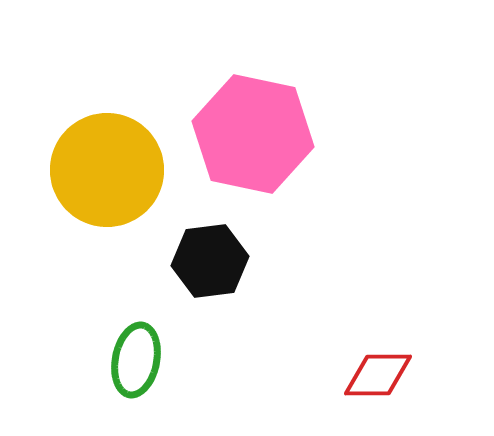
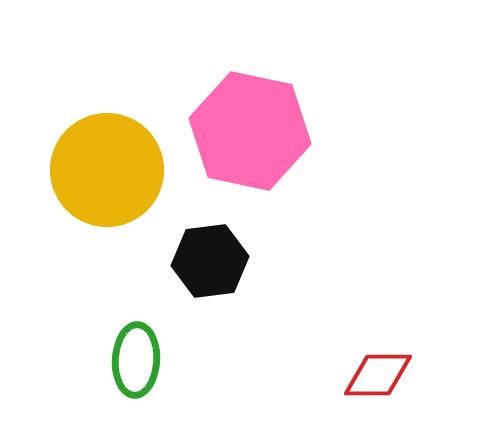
pink hexagon: moved 3 px left, 3 px up
green ellipse: rotated 8 degrees counterclockwise
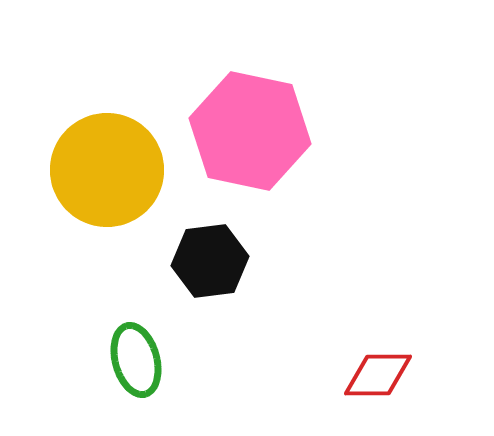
green ellipse: rotated 18 degrees counterclockwise
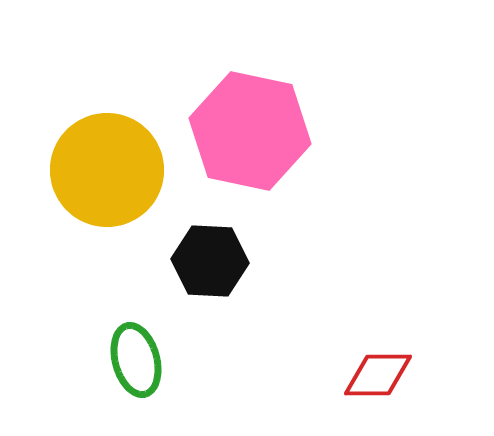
black hexagon: rotated 10 degrees clockwise
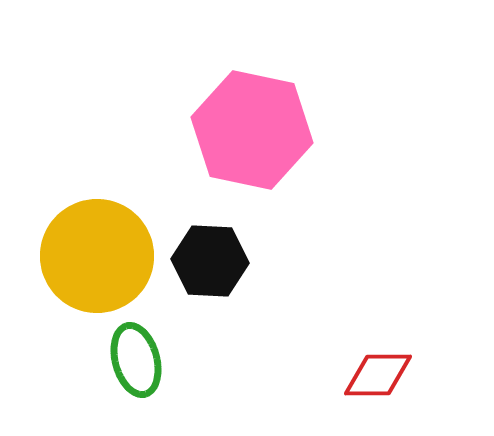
pink hexagon: moved 2 px right, 1 px up
yellow circle: moved 10 px left, 86 px down
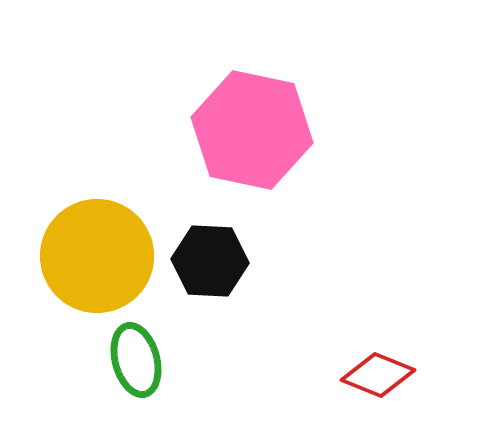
red diamond: rotated 22 degrees clockwise
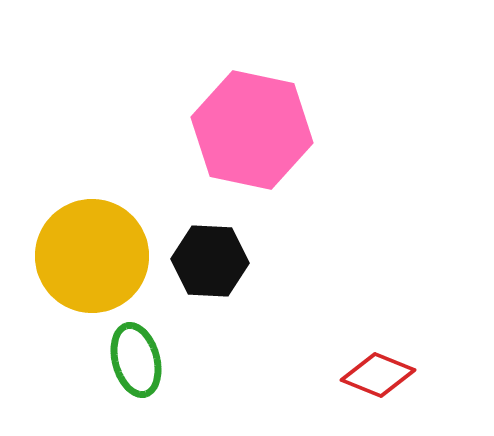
yellow circle: moved 5 px left
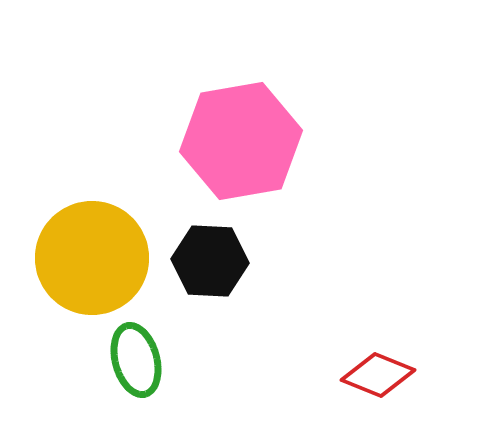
pink hexagon: moved 11 px left, 11 px down; rotated 22 degrees counterclockwise
yellow circle: moved 2 px down
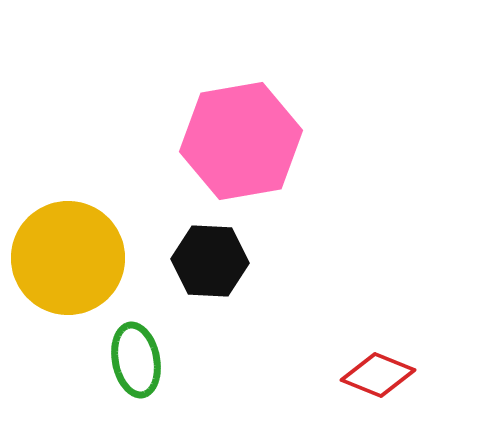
yellow circle: moved 24 px left
green ellipse: rotated 4 degrees clockwise
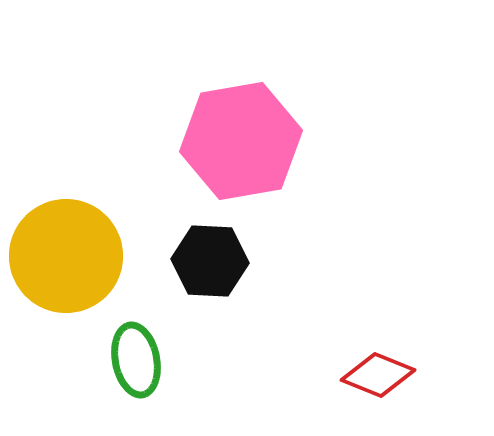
yellow circle: moved 2 px left, 2 px up
